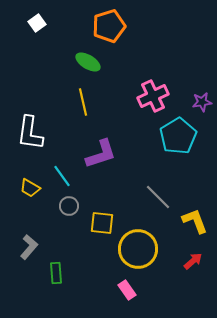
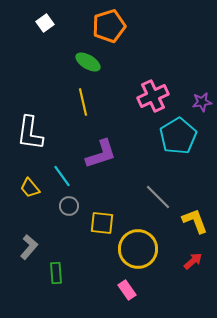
white square: moved 8 px right
yellow trapezoid: rotated 20 degrees clockwise
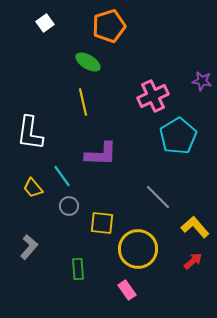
purple star: moved 21 px up; rotated 18 degrees clockwise
purple L-shape: rotated 20 degrees clockwise
yellow trapezoid: moved 3 px right
yellow L-shape: moved 6 px down; rotated 20 degrees counterclockwise
green rectangle: moved 22 px right, 4 px up
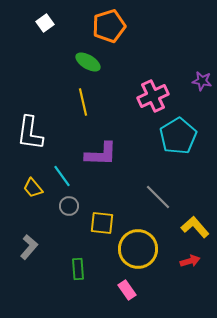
red arrow: moved 3 px left; rotated 24 degrees clockwise
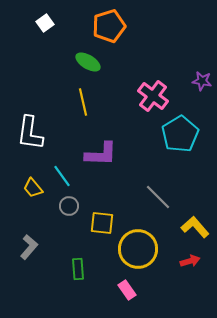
pink cross: rotated 28 degrees counterclockwise
cyan pentagon: moved 2 px right, 2 px up
